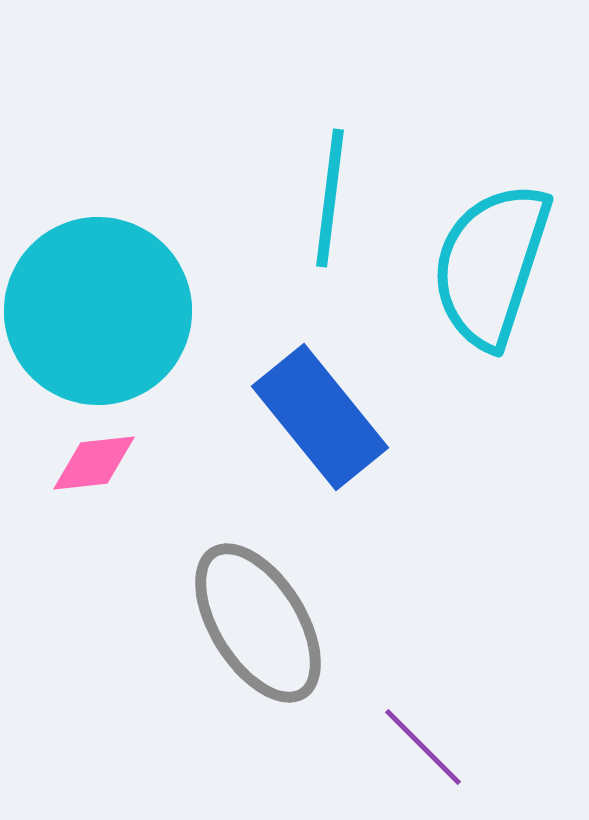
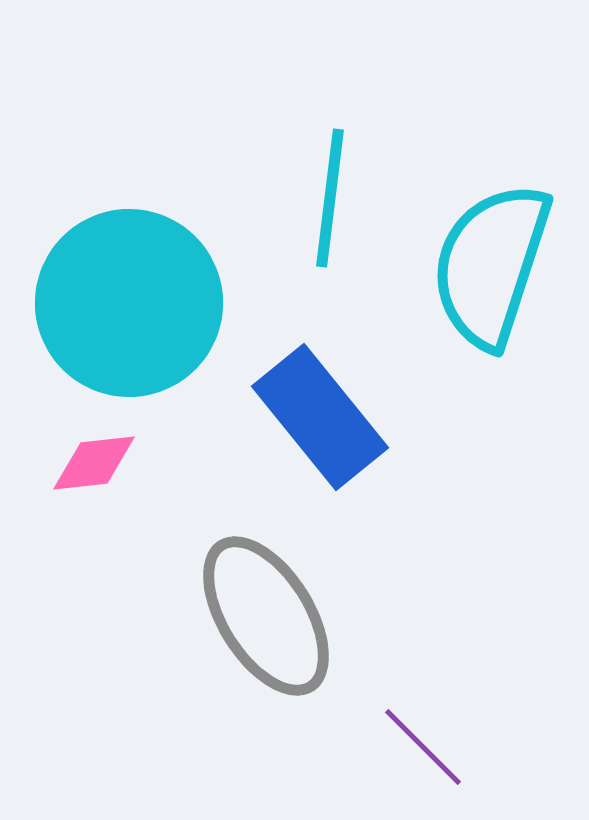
cyan circle: moved 31 px right, 8 px up
gray ellipse: moved 8 px right, 7 px up
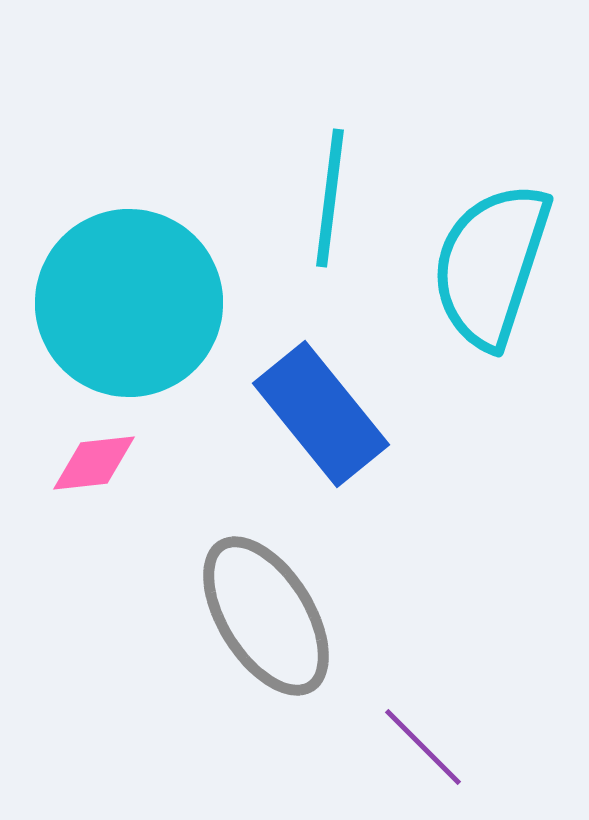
blue rectangle: moved 1 px right, 3 px up
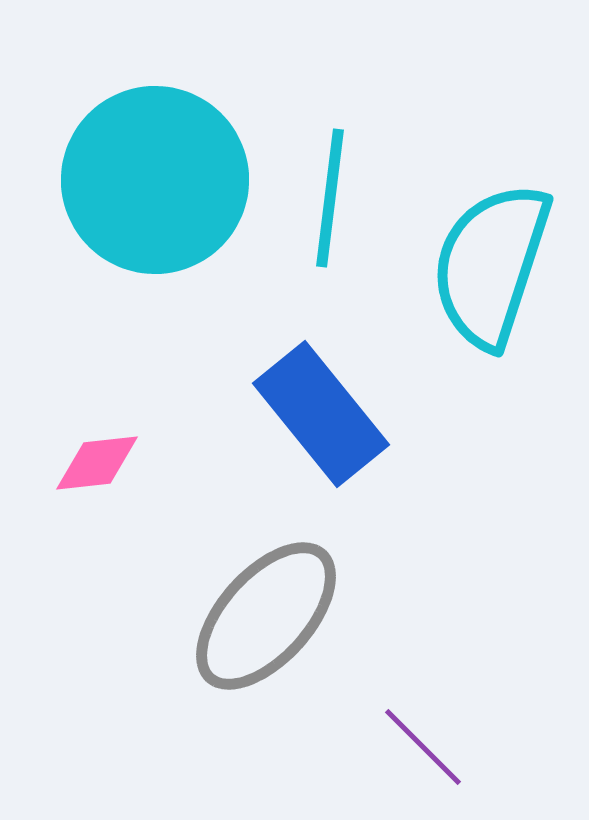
cyan circle: moved 26 px right, 123 px up
pink diamond: moved 3 px right
gray ellipse: rotated 74 degrees clockwise
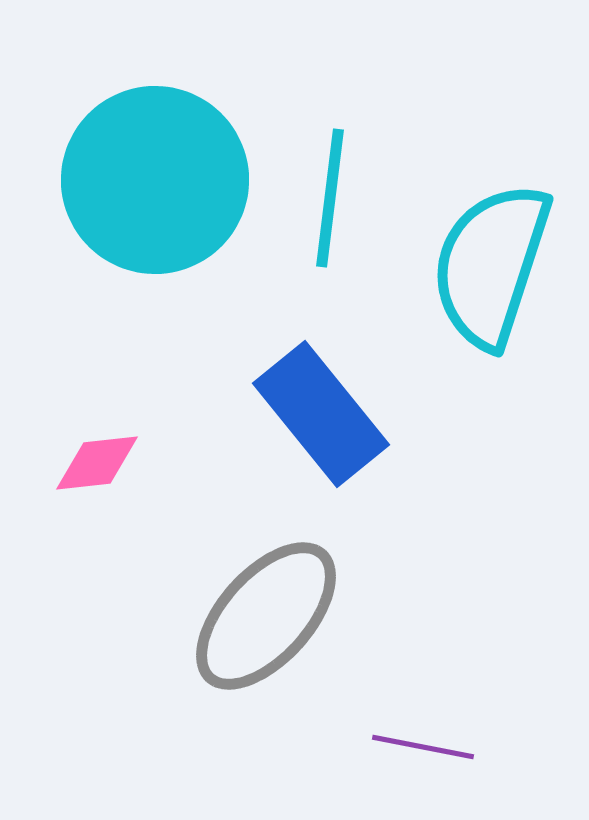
purple line: rotated 34 degrees counterclockwise
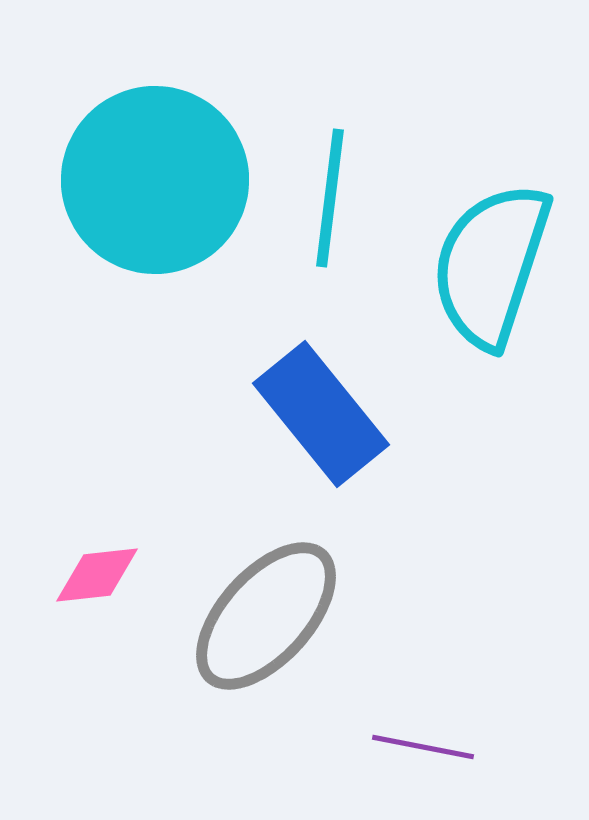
pink diamond: moved 112 px down
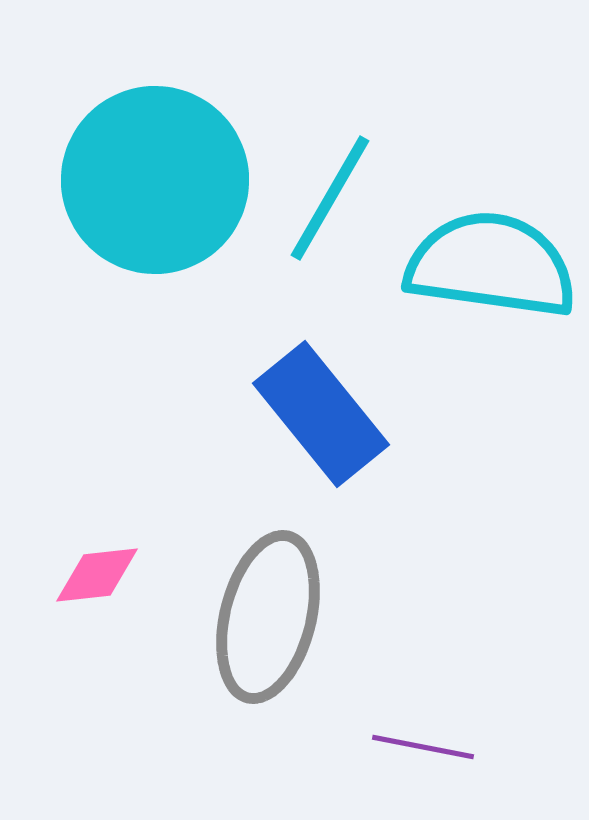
cyan line: rotated 23 degrees clockwise
cyan semicircle: rotated 80 degrees clockwise
gray ellipse: moved 2 px right, 1 px down; rotated 28 degrees counterclockwise
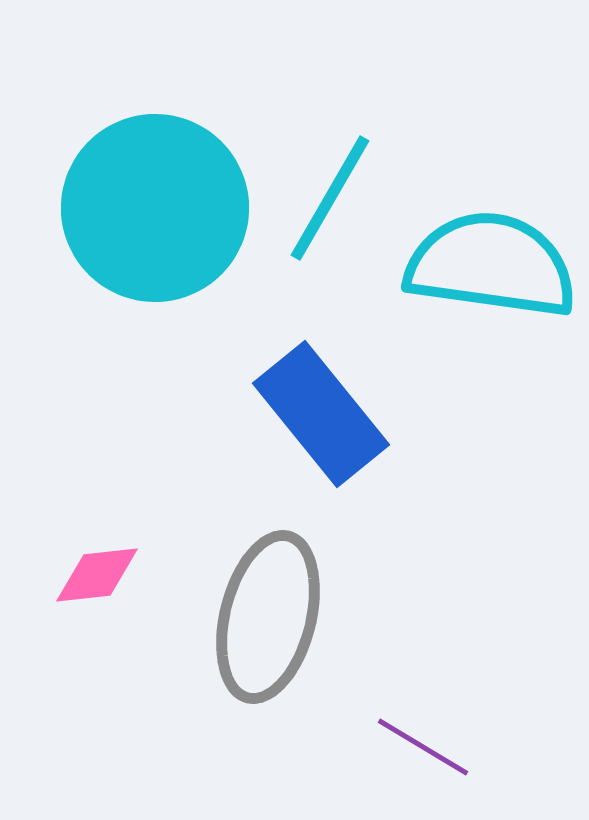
cyan circle: moved 28 px down
purple line: rotated 20 degrees clockwise
